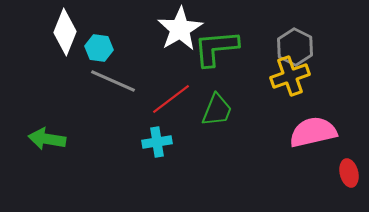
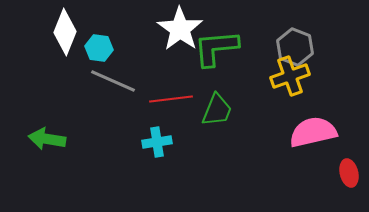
white star: rotated 6 degrees counterclockwise
gray hexagon: rotated 6 degrees counterclockwise
red line: rotated 30 degrees clockwise
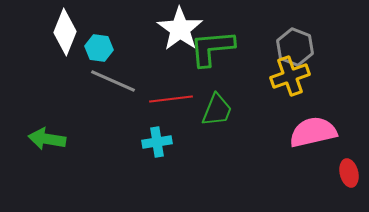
green L-shape: moved 4 px left
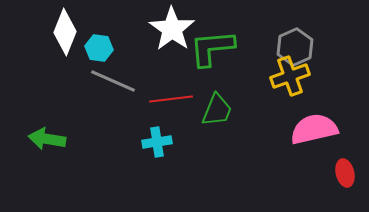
white star: moved 8 px left
gray hexagon: rotated 15 degrees clockwise
pink semicircle: moved 1 px right, 3 px up
red ellipse: moved 4 px left
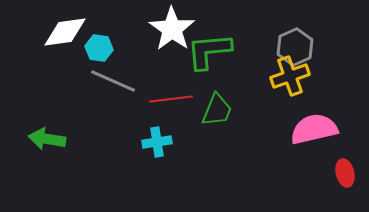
white diamond: rotated 60 degrees clockwise
green L-shape: moved 3 px left, 3 px down
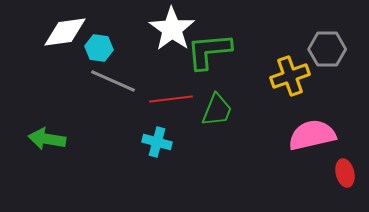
gray hexagon: moved 32 px right, 2 px down; rotated 24 degrees clockwise
pink semicircle: moved 2 px left, 6 px down
cyan cross: rotated 24 degrees clockwise
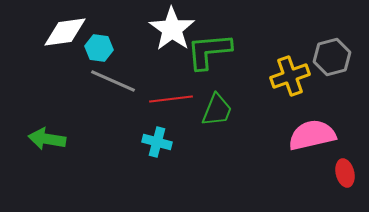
gray hexagon: moved 5 px right, 8 px down; rotated 15 degrees counterclockwise
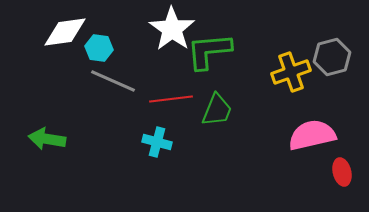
yellow cross: moved 1 px right, 4 px up
red ellipse: moved 3 px left, 1 px up
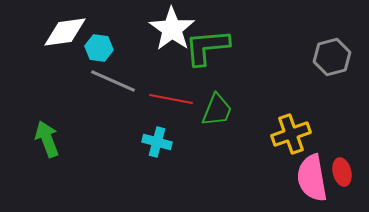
green L-shape: moved 2 px left, 4 px up
yellow cross: moved 62 px down
red line: rotated 18 degrees clockwise
pink semicircle: moved 43 px down; rotated 87 degrees counterclockwise
green arrow: rotated 60 degrees clockwise
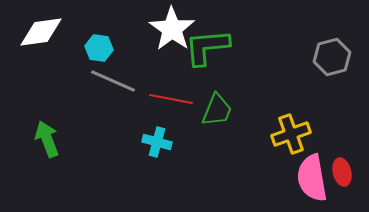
white diamond: moved 24 px left
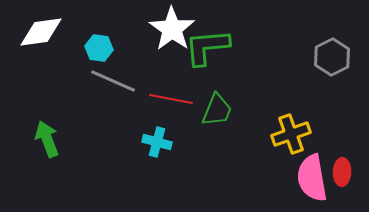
gray hexagon: rotated 12 degrees counterclockwise
red ellipse: rotated 16 degrees clockwise
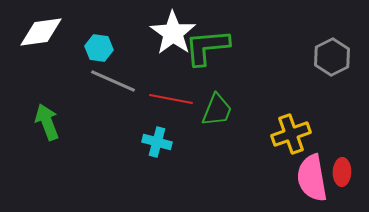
white star: moved 1 px right, 4 px down
green arrow: moved 17 px up
